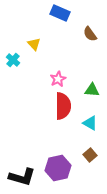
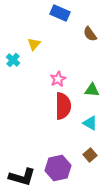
yellow triangle: rotated 24 degrees clockwise
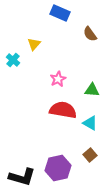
red semicircle: moved 4 px down; rotated 80 degrees counterclockwise
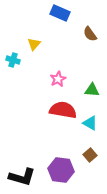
cyan cross: rotated 24 degrees counterclockwise
purple hexagon: moved 3 px right, 2 px down; rotated 20 degrees clockwise
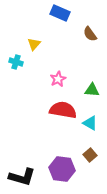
cyan cross: moved 3 px right, 2 px down
purple hexagon: moved 1 px right, 1 px up
